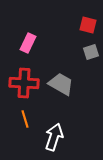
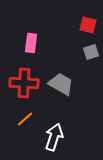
pink rectangle: moved 3 px right; rotated 18 degrees counterclockwise
orange line: rotated 66 degrees clockwise
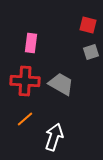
red cross: moved 1 px right, 2 px up
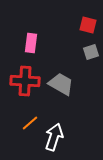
orange line: moved 5 px right, 4 px down
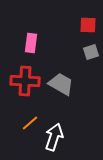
red square: rotated 12 degrees counterclockwise
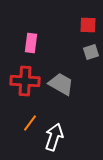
orange line: rotated 12 degrees counterclockwise
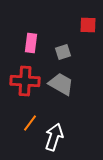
gray square: moved 28 px left
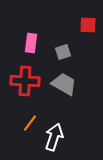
gray trapezoid: moved 3 px right
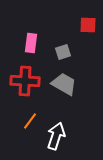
orange line: moved 2 px up
white arrow: moved 2 px right, 1 px up
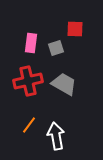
red square: moved 13 px left, 4 px down
gray square: moved 7 px left, 4 px up
red cross: moved 3 px right; rotated 16 degrees counterclockwise
orange line: moved 1 px left, 4 px down
white arrow: rotated 28 degrees counterclockwise
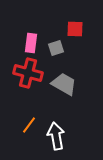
red cross: moved 8 px up; rotated 28 degrees clockwise
